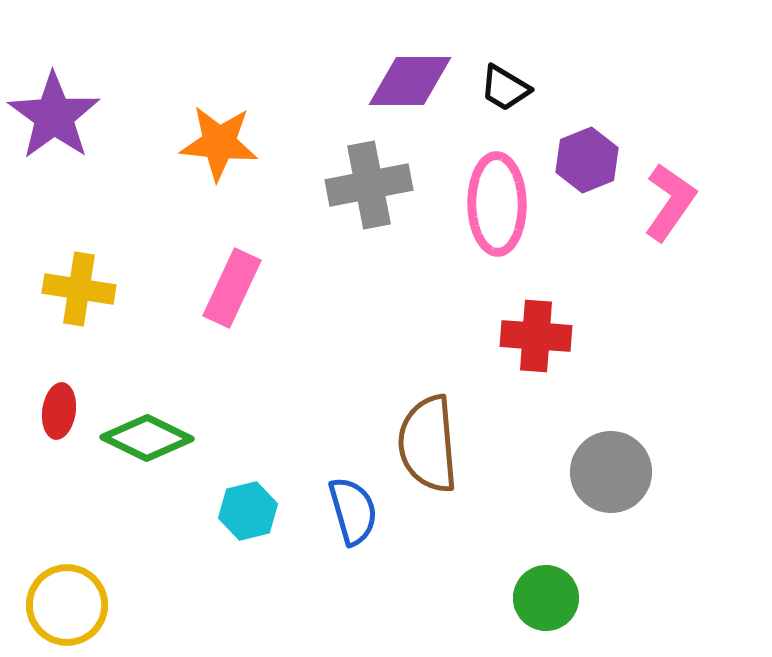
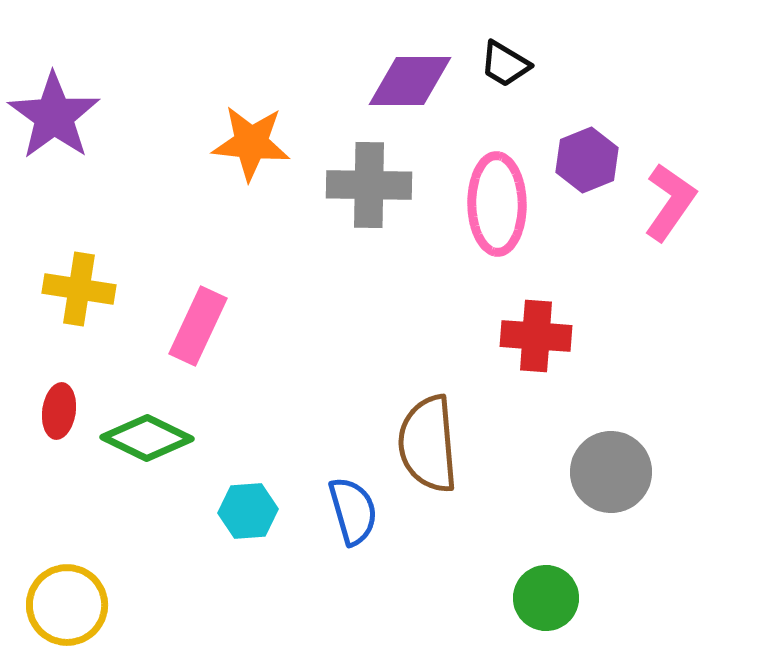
black trapezoid: moved 24 px up
orange star: moved 32 px right
gray cross: rotated 12 degrees clockwise
pink rectangle: moved 34 px left, 38 px down
cyan hexagon: rotated 10 degrees clockwise
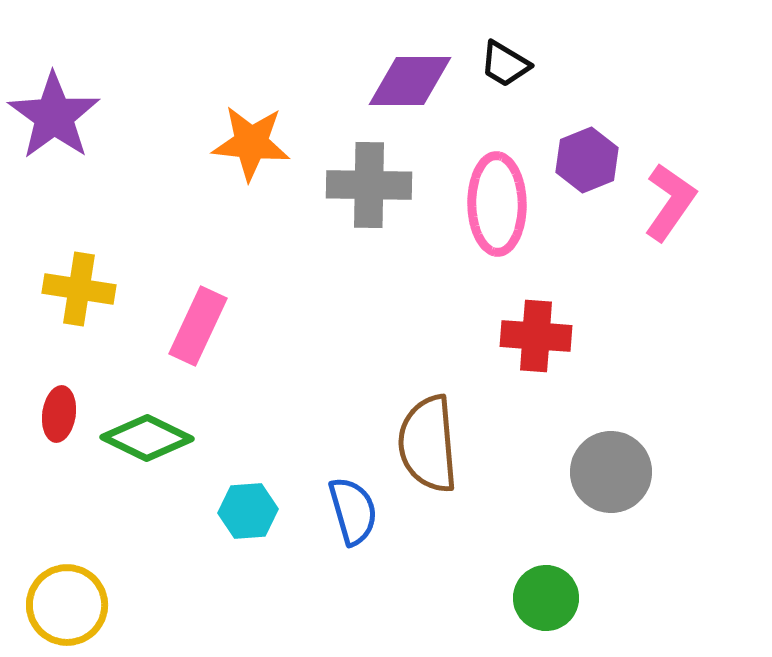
red ellipse: moved 3 px down
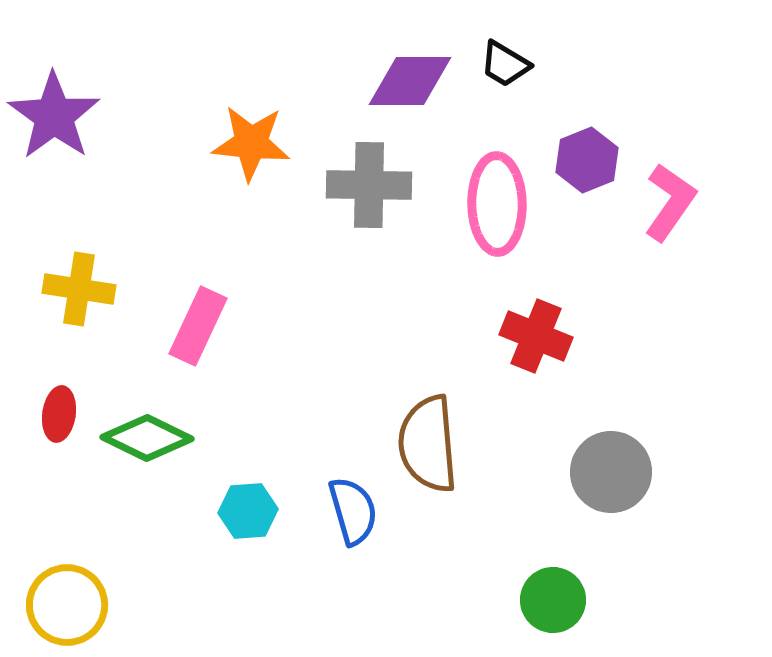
red cross: rotated 18 degrees clockwise
green circle: moved 7 px right, 2 px down
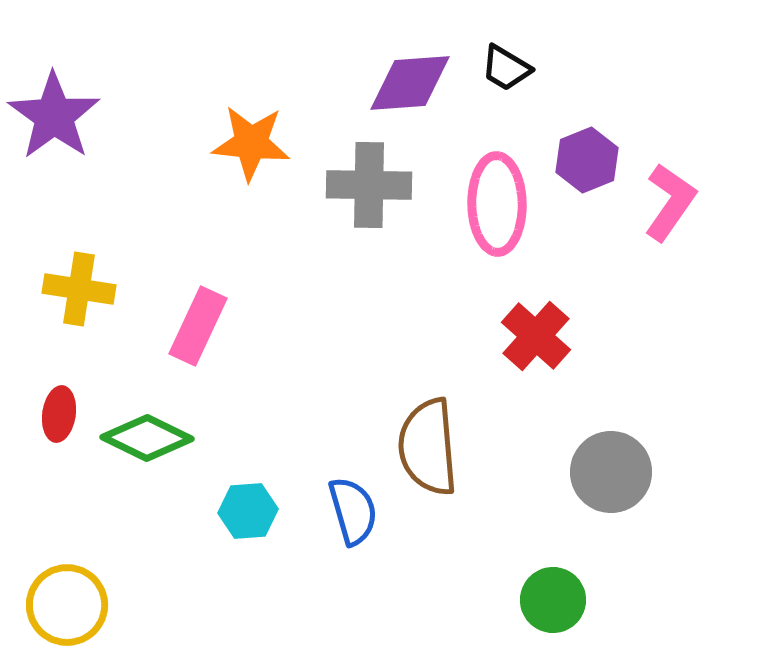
black trapezoid: moved 1 px right, 4 px down
purple diamond: moved 2 px down; rotated 4 degrees counterclockwise
red cross: rotated 20 degrees clockwise
brown semicircle: moved 3 px down
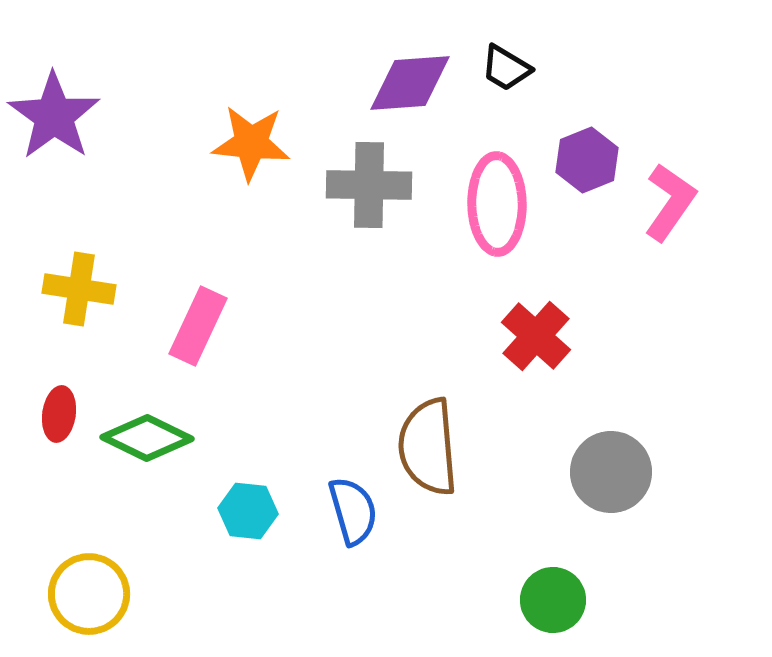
cyan hexagon: rotated 10 degrees clockwise
yellow circle: moved 22 px right, 11 px up
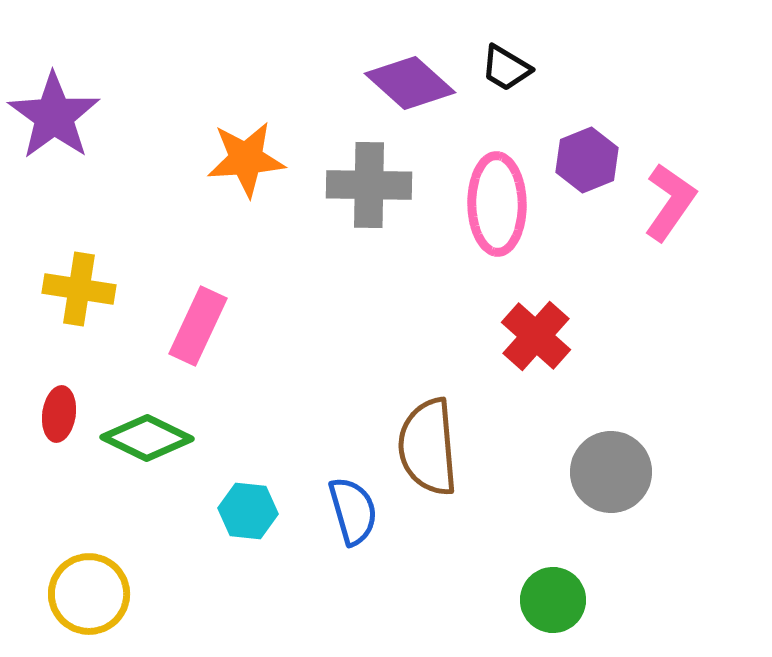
purple diamond: rotated 46 degrees clockwise
orange star: moved 5 px left, 16 px down; rotated 10 degrees counterclockwise
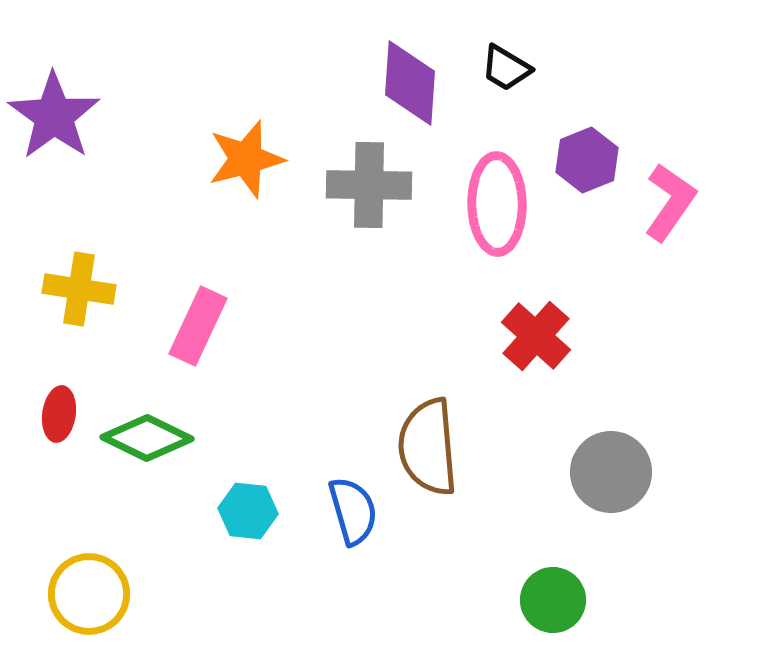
purple diamond: rotated 52 degrees clockwise
orange star: rotated 10 degrees counterclockwise
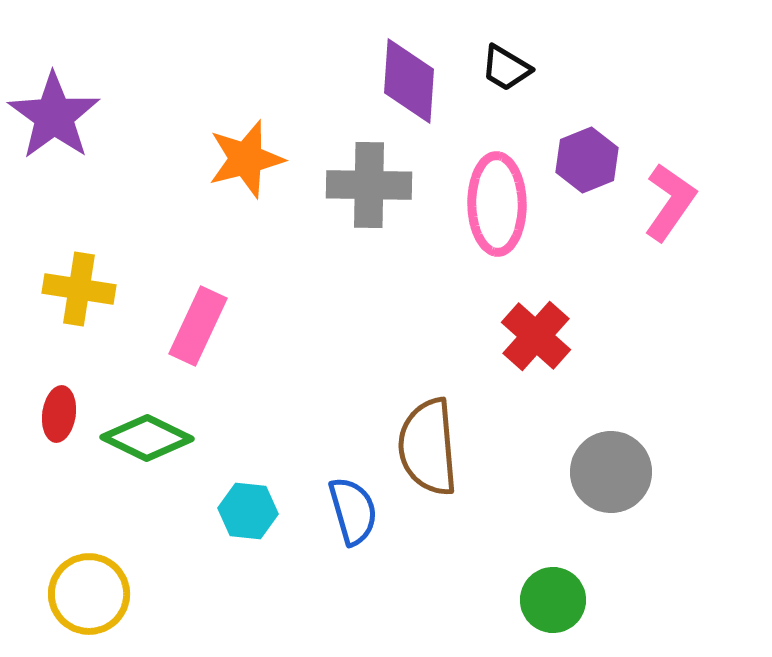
purple diamond: moved 1 px left, 2 px up
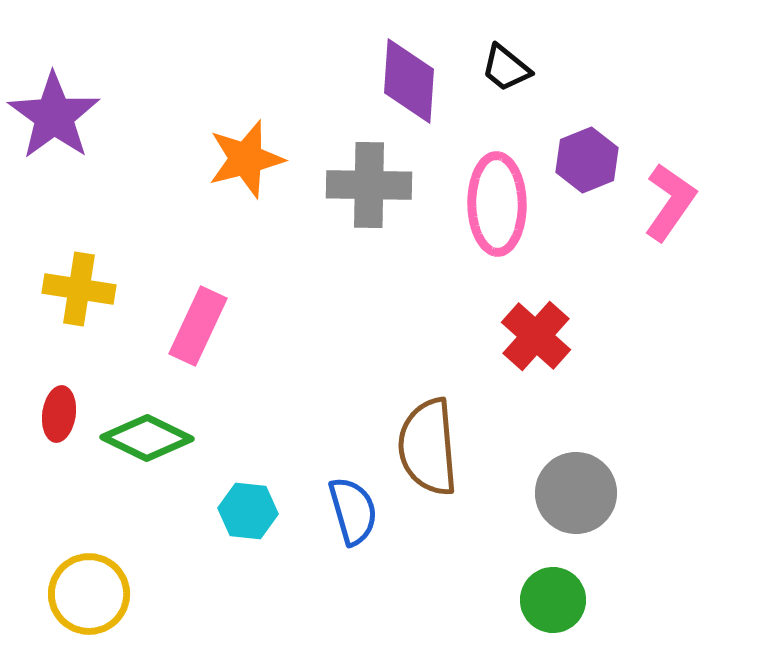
black trapezoid: rotated 8 degrees clockwise
gray circle: moved 35 px left, 21 px down
